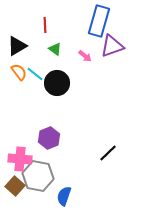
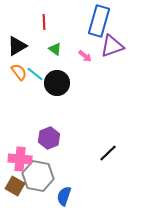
red line: moved 1 px left, 3 px up
brown square: rotated 12 degrees counterclockwise
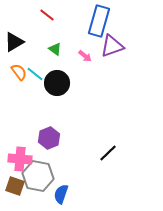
red line: moved 3 px right, 7 px up; rotated 49 degrees counterclockwise
black triangle: moved 3 px left, 4 px up
brown square: rotated 12 degrees counterclockwise
blue semicircle: moved 3 px left, 2 px up
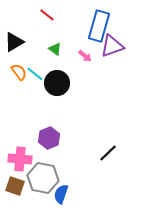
blue rectangle: moved 5 px down
gray hexagon: moved 5 px right, 2 px down
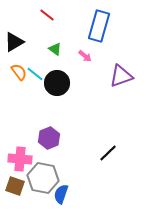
purple triangle: moved 9 px right, 30 px down
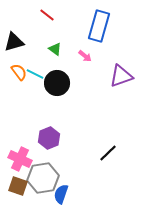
black triangle: rotated 15 degrees clockwise
cyan line: rotated 12 degrees counterclockwise
pink cross: rotated 20 degrees clockwise
gray hexagon: rotated 20 degrees counterclockwise
brown square: moved 3 px right
